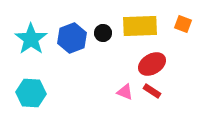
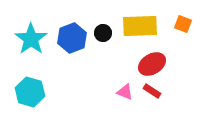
cyan hexagon: moved 1 px left, 1 px up; rotated 12 degrees clockwise
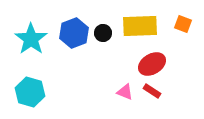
blue hexagon: moved 2 px right, 5 px up
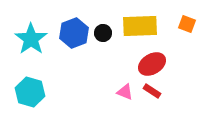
orange square: moved 4 px right
